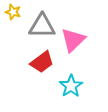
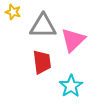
gray triangle: moved 1 px right
red trapezoid: rotated 60 degrees counterclockwise
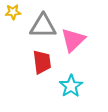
yellow star: rotated 21 degrees counterclockwise
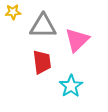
pink triangle: moved 4 px right
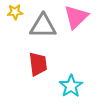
yellow star: moved 2 px right
pink triangle: moved 1 px left, 23 px up
red trapezoid: moved 4 px left, 2 px down
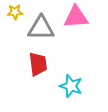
pink triangle: rotated 40 degrees clockwise
gray triangle: moved 2 px left, 2 px down
cyan star: rotated 20 degrees counterclockwise
